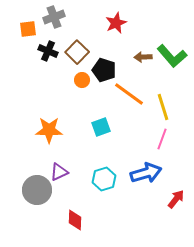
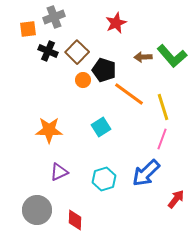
orange circle: moved 1 px right
cyan square: rotated 12 degrees counterclockwise
blue arrow: rotated 152 degrees clockwise
gray circle: moved 20 px down
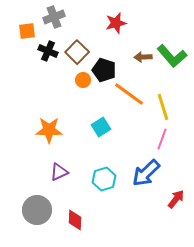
red star: rotated 10 degrees clockwise
orange square: moved 1 px left, 2 px down
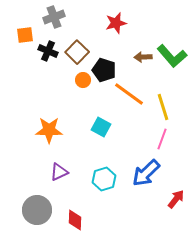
orange square: moved 2 px left, 4 px down
cyan square: rotated 30 degrees counterclockwise
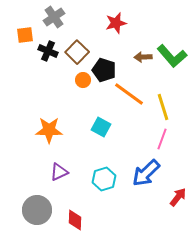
gray cross: rotated 15 degrees counterclockwise
red arrow: moved 2 px right, 2 px up
